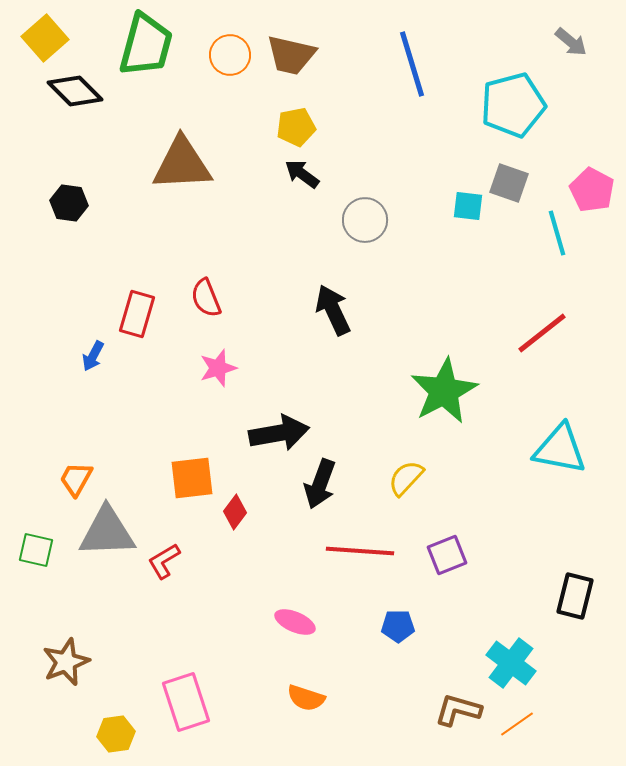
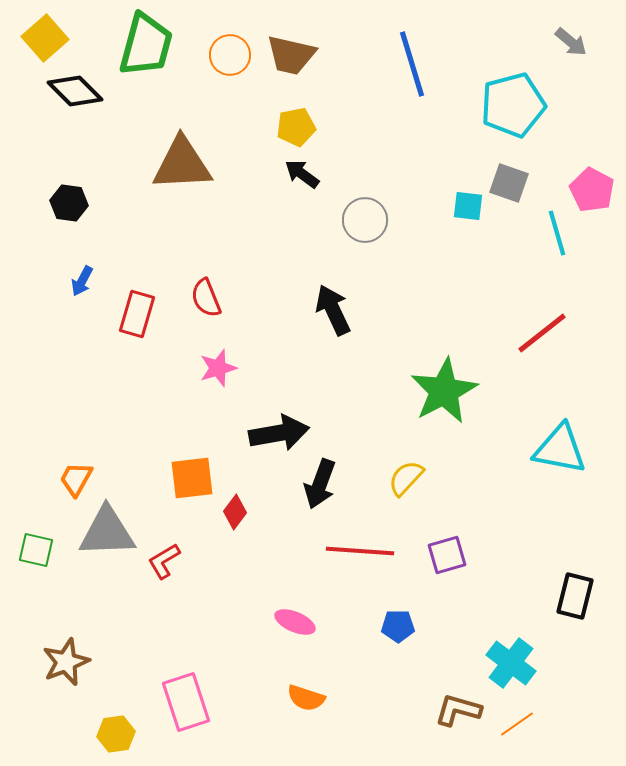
blue arrow at (93, 356): moved 11 px left, 75 px up
purple square at (447, 555): rotated 6 degrees clockwise
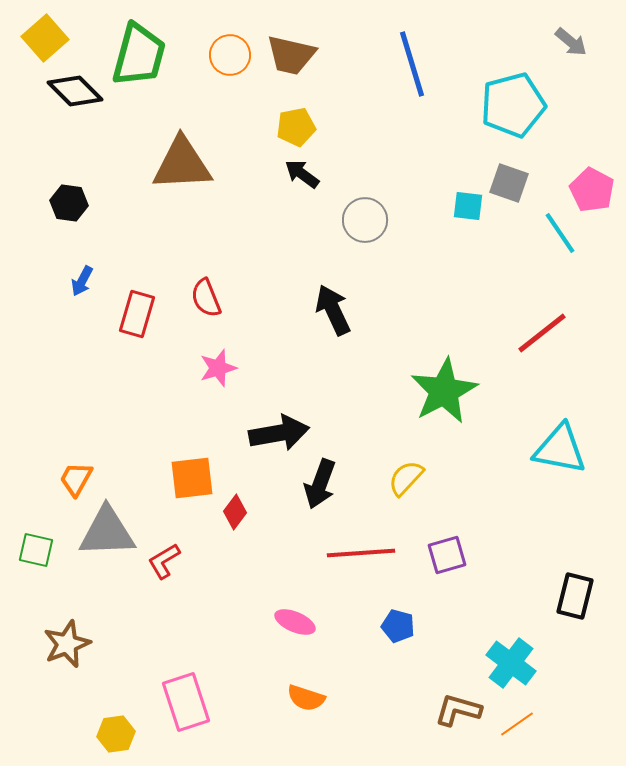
green trapezoid at (146, 45): moved 7 px left, 10 px down
cyan line at (557, 233): moved 3 px right; rotated 18 degrees counterclockwise
red line at (360, 551): moved 1 px right, 2 px down; rotated 8 degrees counterclockwise
blue pentagon at (398, 626): rotated 16 degrees clockwise
brown star at (66, 662): moved 1 px right, 18 px up
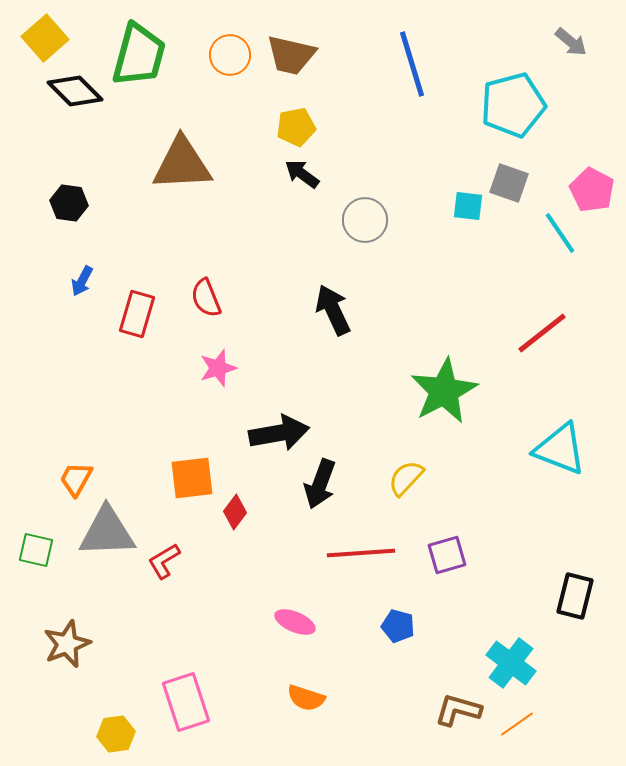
cyan triangle at (560, 449): rotated 10 degrees clockwise
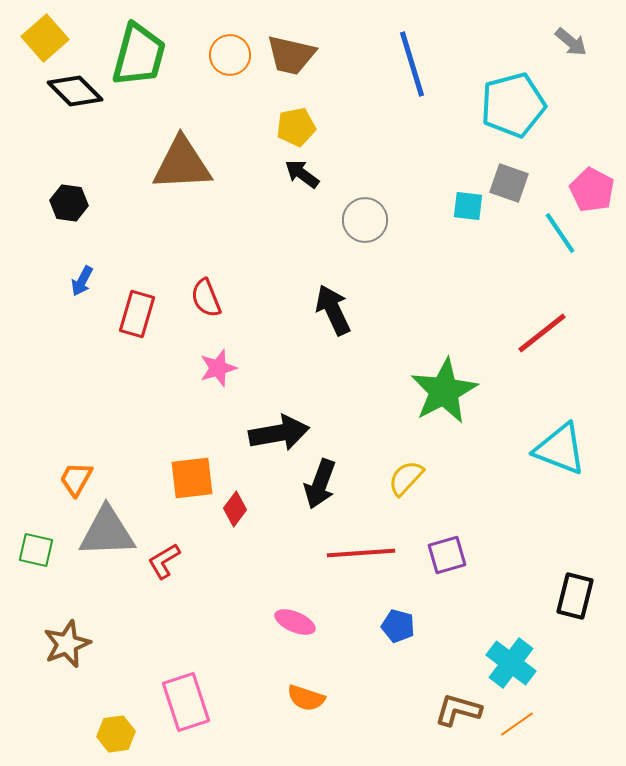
red diamond at (235, 512): moved 3 px up
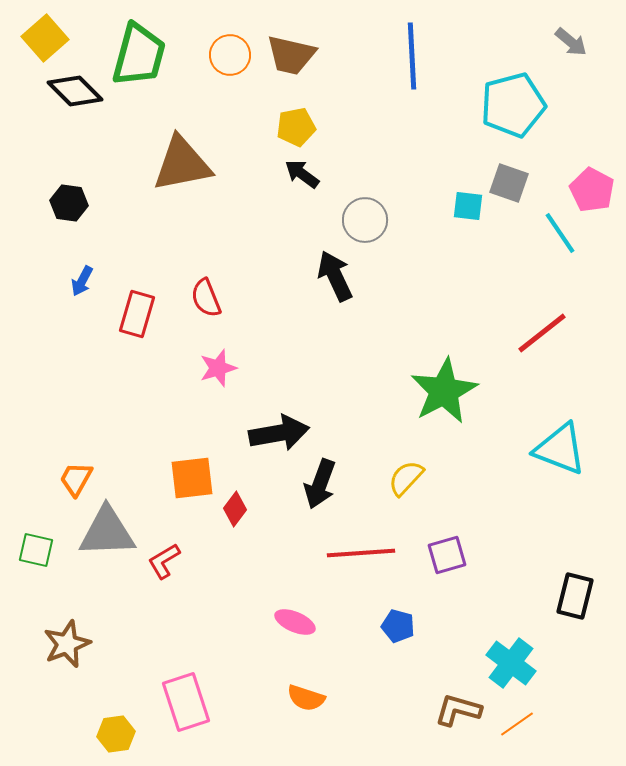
blue line at (412, 64): moved 8 px up; rotated 14 degrees clockwise
brown triangle at (182, 164): rotated 8 degrees counterclockwise
black arrow at (333, 310): moved 2 px right, 34 px up
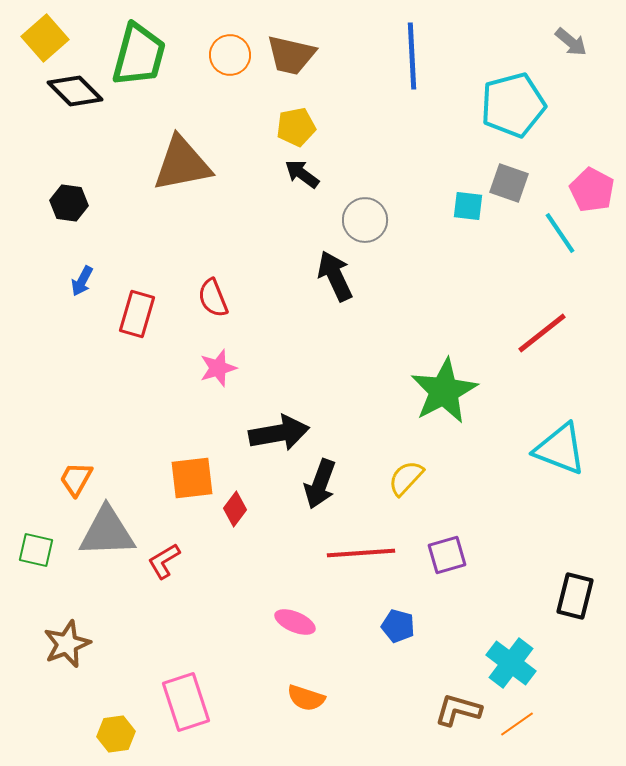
red semicircle at (206, 298): moved 7 px right
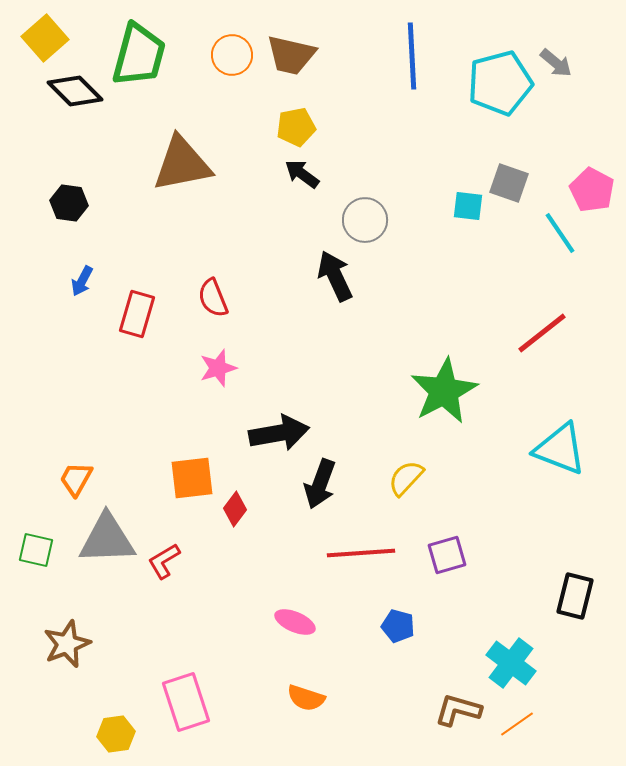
gray arrow at (571, 42): moved 15 px left, 21 px down
orange circle at (230, 55): moved 2 px right
cyan pentagon at (513, 105): moved 13 px left, 22 px up
gray triangle at (107, 532): moved 7 px down
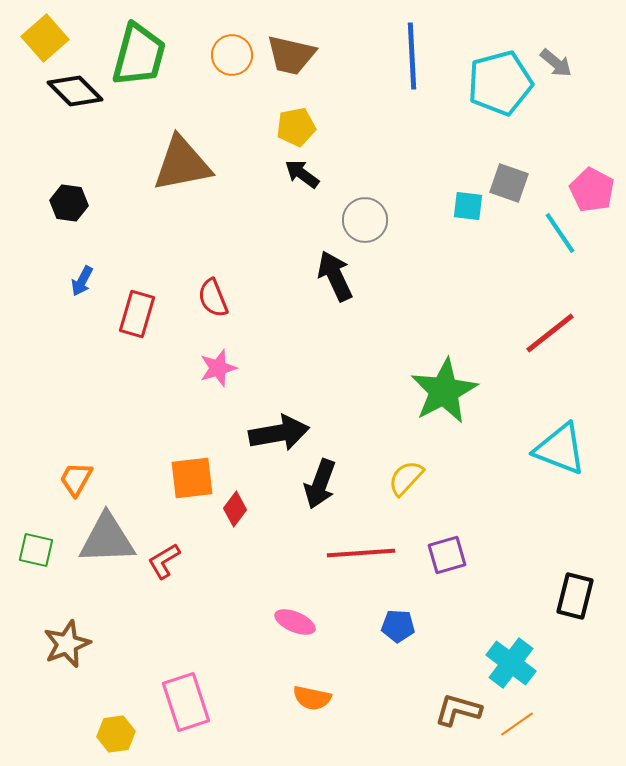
red line at (542, 333): moved 8 px right
blue pentagon at (398, 626): rotated 12 degrees counterclockwise
orange semicircle at (306, 698): moved 6 px right; rotated 6 degrees counterclockwise
